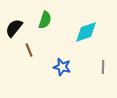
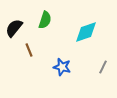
gray line: rotated 24 degrees clockwise
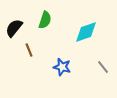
gray line: rotated 64 degrees counterclockwise
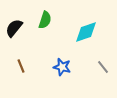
brown line: moved 8 px left, 16 px down
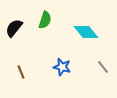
cyan diamond: rotated 70 degrees clockwise
brown line: moved 6 px down
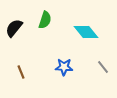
blue star: moved 2 px right; rotated 12 degrees counterclockwise
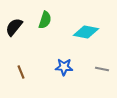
black semicircle: moved 1 px up
cyan diamond: rotated 40 degrees counterclockwise
gray line: moved 1 px left, 2 px down; rotated 40 degrees counterclockwise
